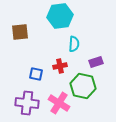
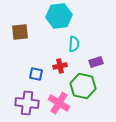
cyan hexagon: moved 1 px left
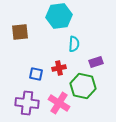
red cross: moved 1 px left, 2 px down
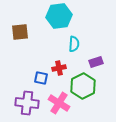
blue square: moved 5 px right, 4 px down
green hexagon: rotated 20 degrees clockwise
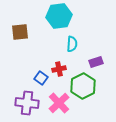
cyan semicircle: moved 2 px left
red cross: moved 1 px down
blue square: rotated 24 degrees clockwise
pink cross: rotated 15 degrees clockwise
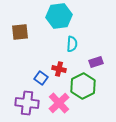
red cross: rotated 24 degrees clockwise
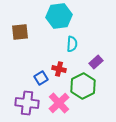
purple rectangle: rotated 24 degrees counterclockwise
blue square: rotated 24 degrees clockwise
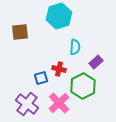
cyan hexagon: rotated 10 degrees counterclockwise
cyan semicircle: moved 3 px right, 3 px down
blue square: rotated 16 degrees clockwise
purple cross: moved 1 px down; rotated 30 degrees clockwise
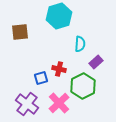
cyan semicircle: moved 5 px right, 3 px up
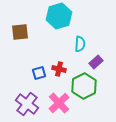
blue square: moved 2 px left, 5 px up
green hexagon: moved 1 px right
